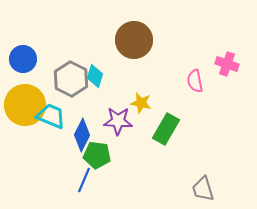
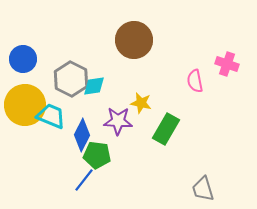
cyan diamond: moved 1 px left, 10 px down; rotated 65 degrees clockwise
blue line: rotated 15 degrees clockwise
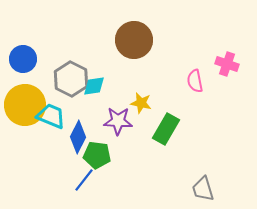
blue diamond: moved 4 px left, 2 px down
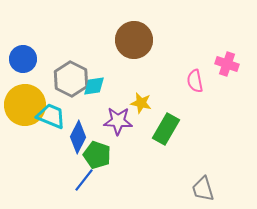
green pentagon: rotated 12 degrees clockwise
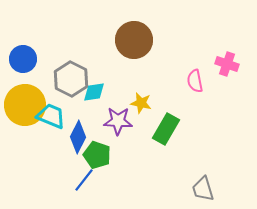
cyan diamond: moved 6 px down
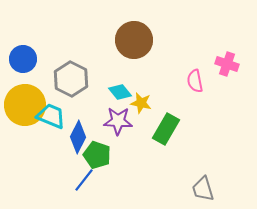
cyan diamond: moved 26 px right; rotated 60 degrees clockwise
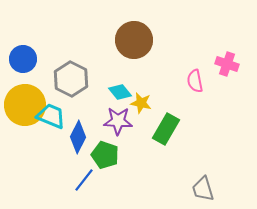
green pentagon: moved 8 px right
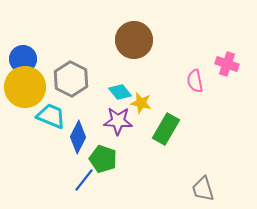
yellow circle: moved 18 px up
green pentagon: moved 2 px left, 4 px down
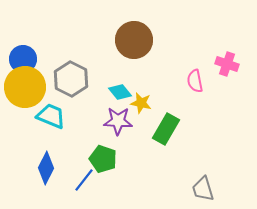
blue diamond: moved 32 px left, 31 px down
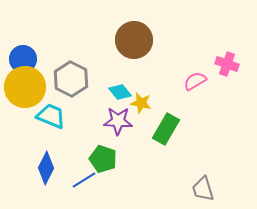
pink semicircle: rotated 70 degrees clockwise
blue line: rotated 20 degrees clockwise
